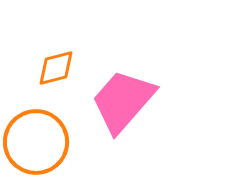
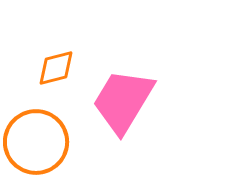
pink trapezoid: rotated 10 degrees counterclockwise
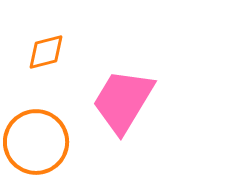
orange diamond: moved 10 px left, 16 px up
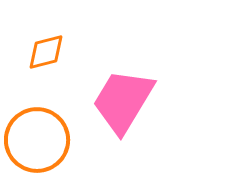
orange circle: moved 1 px right, 2 px up
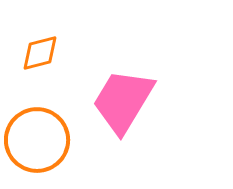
orange diamond: moved 6 px left, 1 px down
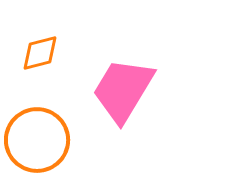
pink trapezoid: moved 11 px up
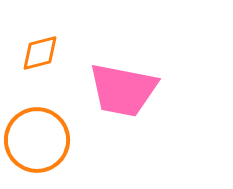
pink trapezoid: rotated 110 degrees counterclockwise
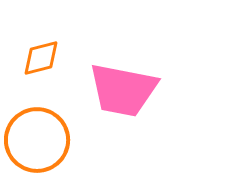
orange diamond: moved 1 px right, 5 px down
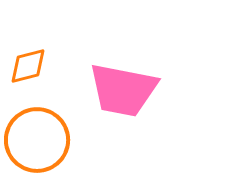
orange diamond: moved 13 px left, 8 px down
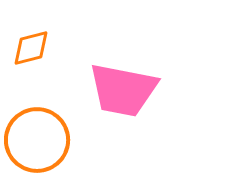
orange diamond: moved 3 px right, 18 px up
